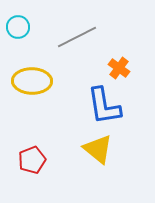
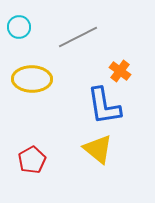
cyan circle: moved 1 px right
gray line: moved 1 px right
orange cross: moved 1 px right, 3 px down
yellow ellipse: moved 2 px up
red pentagon: rotated 8 degrees counterclockwise
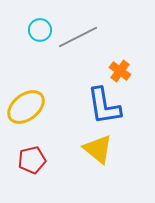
cyan circle: moved 21 px right, 3 px down
yellow ellipse: moved 6 px left, 28 px down; rotated 39 degrees counterclockwise
red pentagon: rotated 16 degrees clockwise
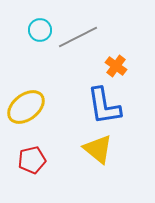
orange cross: moved 4 px left, 5 px up
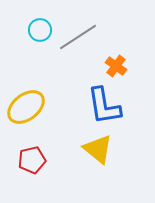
gray line: rotated 6 degrees counterclockwise
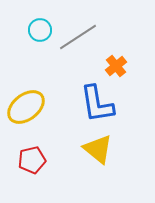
orange cross: rotated 15 degrees clockwise
blue L-shape: moved 7 px left, 2 px up
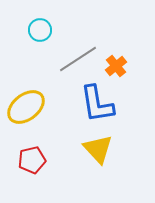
gray line: moved 22 px down
yellow triangle: rotated 8 degrees clockwise
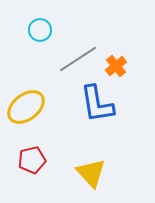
yellow triangle: moved 7 px left, 24 px down
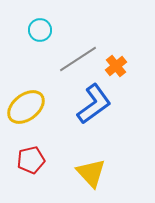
blue L-shape: moved 3 px left; rotated 117 degrees counterclockwise
red pentagon: moved 1 px left
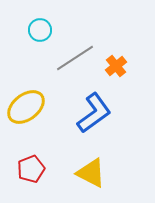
gray line: moved 3 px left, 1 px up
blue L-shape: moved 9 px down
red pentagon: moved 9 px down; rotated 8 degrees counterclockwise
yellow triangle: rotated 20 degrees counterclockwise
